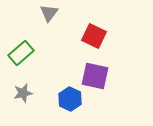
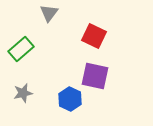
green rectangle: moved 4 px up
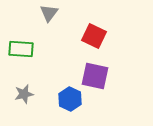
green rectangle: rotated 45 degrees clockwise
gray star: moved 1 px right, 1 px down
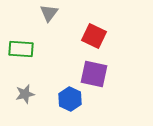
purple square: moved 1 px left, 2 px up
gray star: moved 1 px right
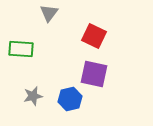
gray star: moved 8 px right, 2 px down
blue hexagon: rotated 20 degrees clockwise
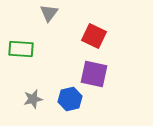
gray star: moved 3 px down
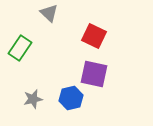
gray triangle: rotated 24 degrees counterclockwise
green rectangle: moved 1 px left, 1 px up; rotated 60 degrees counterclockwise
blue hexagon: moved 1 px right, 1 px up
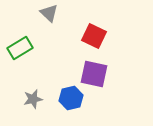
green rectangle: rotated 25 degrees clockwise
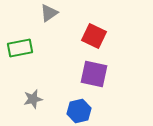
gray triangle: rotated 42 degrees clockwise
green rectangle: rotated 20 degrees clockwise
blue hexagon: moved 8 px right, 13 px down
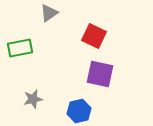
purple square: moved 6 px right
